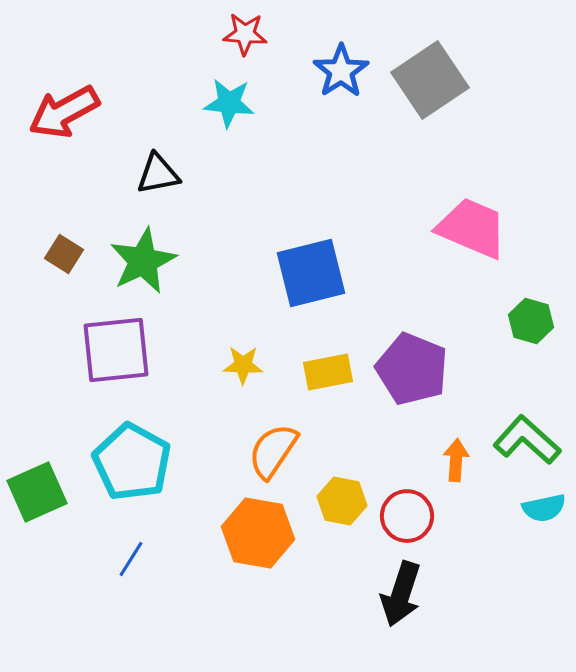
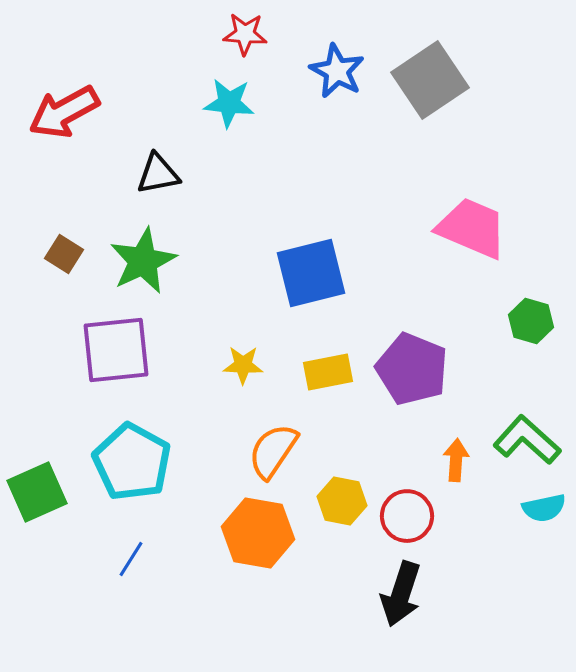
blue star: moved 4 px left; rotated 10 degrees counterclockwise
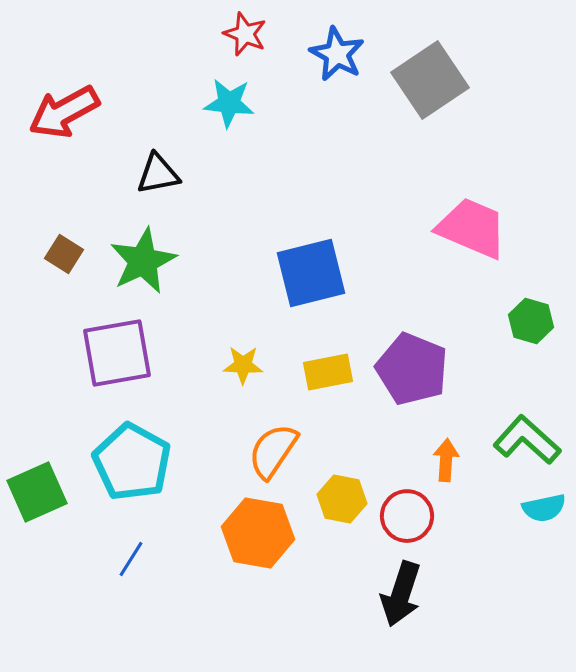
red star: rotated 18 degrees clockwise
blue star: moved 17 px up
purple square: moved 1 px right, 3 px down; rotated 4 degrees counterclockwise
orange arrow: moved 10 px left
yellow hexagon: moved 2 px up
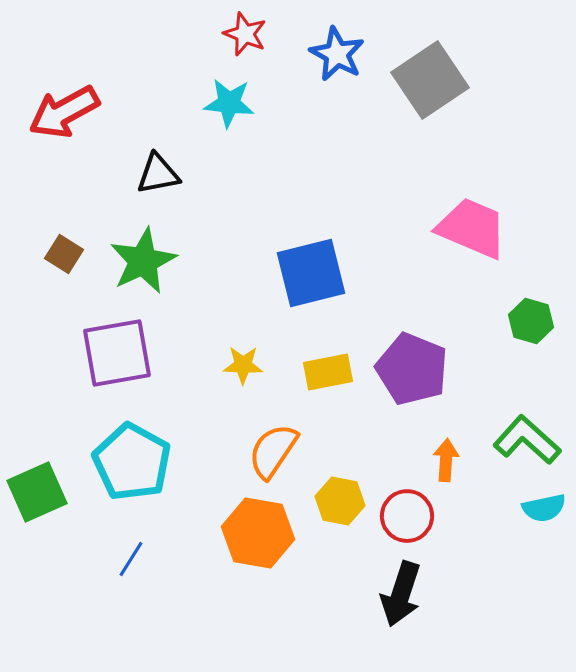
yellow hexagon: moved 2 px left, 2 px down
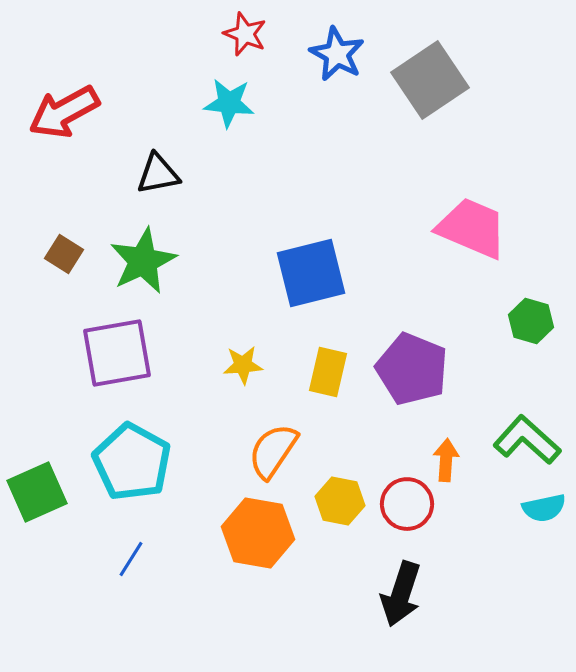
yellow star: rotated 6 degrees counterclockwise
yellow rectangle: rotated 66 degrees counterclockwise
red circle: moved 12 px up
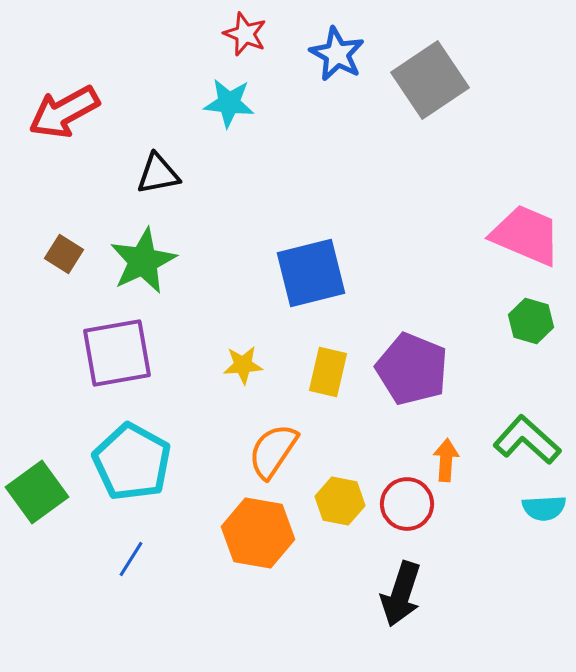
pink trapezoid: moved 54 px right, 7 px down
green square: rotated 12 degrees counterclockwise
cyan semicircle: rotated 9 degrees clockwise
